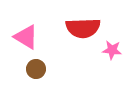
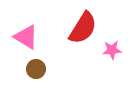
red semicircle: rotated 56 degrees counterclockwise
pink star: rotated 12 degrees counterclockwise
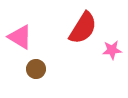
pink triangle: moved 6 px left
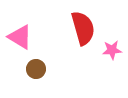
red semicircle: rotated 48 degrees counterclockwise
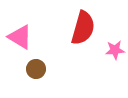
red semicircle: rotated 32 degrees clockwise
pink star: moved 3 px right
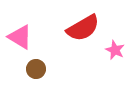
red semicircle: rotated 44 degrees clockwise
pink star: rotated 30 degrees clockwise
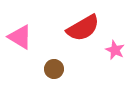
brown circle: moved 18 px right
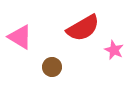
pink star: moved 1 px left
brown circle: moved 2 px left, 2 px up
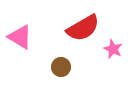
pink star: moved 1 px left, 1 px up
brown circle: moved 9 px right
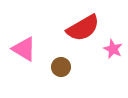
pink triangle: moved 4 px right, 12 px down
